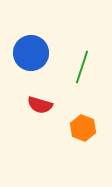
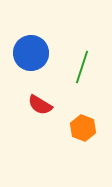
red semicircle: rotated 15 degrees clockwise
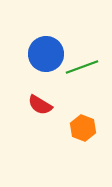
blue circle: moved 15 px right, 1 px down
green line: rotated 52 degrees clockwise
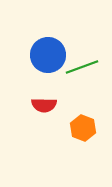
blue circle: moved 2 px right, 1 px down
red semicircle: moved 4 px right; rotated 30 degrees counterclockwise
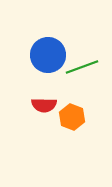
orange hexagon: moved 11 px left, 11 px up
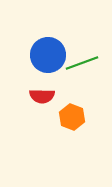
green line: moved 4 px up
red semicircle: moved 2 px left, 9 px up
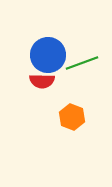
red semicircle: moved 15 px up
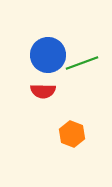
red semicircle: moved 1 px right, 10 px down
orange hexagon: moved 17 px down
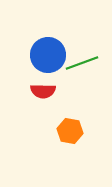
orange hexagon: moved 2 px left, 3 px up; rotated 10 degrees counterclockwise
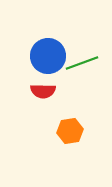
blue circle: moved 1 px down
orange hexagon: rotated 20 degrees counterclockwise
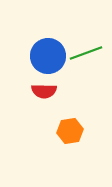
green line: moved 4 px right, 10 px up
red semicircle: moved 1 px right
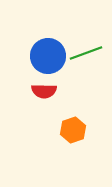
orange hexagon: moved 3 px right, 1 px up; rotated 10 degrees counterclockwise
